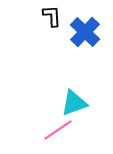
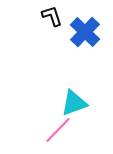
black L-shape: rotated 15 degrees counterclockwise
pink line: rotated 12 degrees counterclockwise
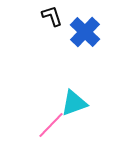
pink line: moved 7 px left, 5 px up
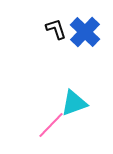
black L-shape: moved 4 px right, 13 px down
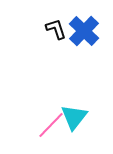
blue cross: moved 1 px left, 1 px up
cyan triangle: moved 14 px down; rotated 32 degrees counterclockwise
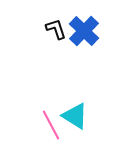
cyan triangle: moved 1 px right, 1 px up; rotated 36 degrees counterclockwise
pink line: rotated 72 degrees counterclockwise
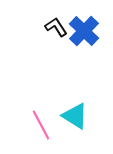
black L-shape: moved 2 px up; rotated 15 degrees counterclockwise
pink line: moved 10 px left
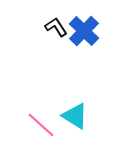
pink line: rotated 20 degrees counterclockwise
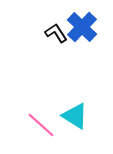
black L-shape: moved 6 px down
blue cross: moved 2 px left, 4 px up
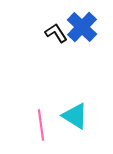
pink line: rotated 40 degrees clockwise
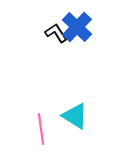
blue cross: moved 5 px left
pink line: moved 4 px down
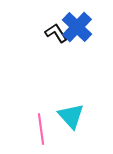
cyan triangle: moved 4 px left; rotated 16 degrees clockwise
